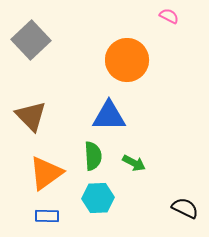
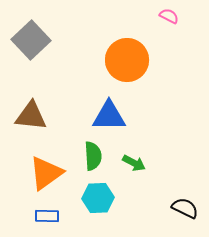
brown triangle: rotated 40 degrees counterclockwise
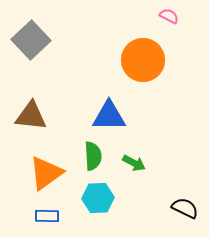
orange circle: moved 16 px right
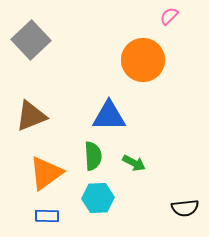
pink semicircle: rotated 72 degrees counterclockwise
brown triangle: rotated 28 degrees counterclockwise
black semicircle: rotated 148 degrees clockwise
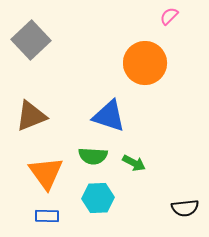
orange circle: moved 2 px right, 3 px down
blue triangle: rotated 18 degrees clockwise
green semicircle: rotated 96 degrees clockwise
orange triangle: rotated 30 degrees counterclockwise
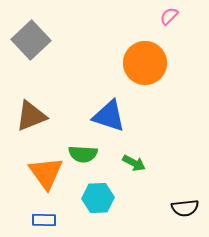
green semicircle: moved 10 px left, 2 px up
blue rectangle: moved 3 px left, 4 px down
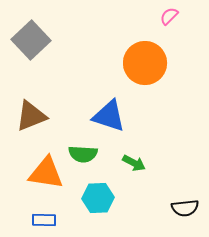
orange triangle: rotated 45 degrees counterclockwise
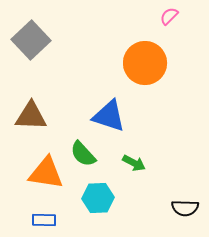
brown triangle: rotated 24 degrees clockwise
green semicircle: rotated 44 degrees clockwise
black semicircle: rotated 8 degrees clockwise
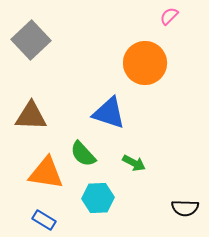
blue triangle: moved 3 px up
blue rectangle: rotated 30 degrees clockwise
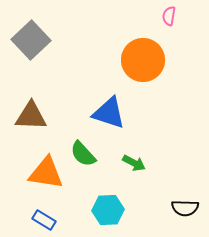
pink semicircle: rotated 36 degrees counterclockwise
orange circle: moved 2 px left, 3 px up
cyan hexagon: moved 10 px right, 12 px down
